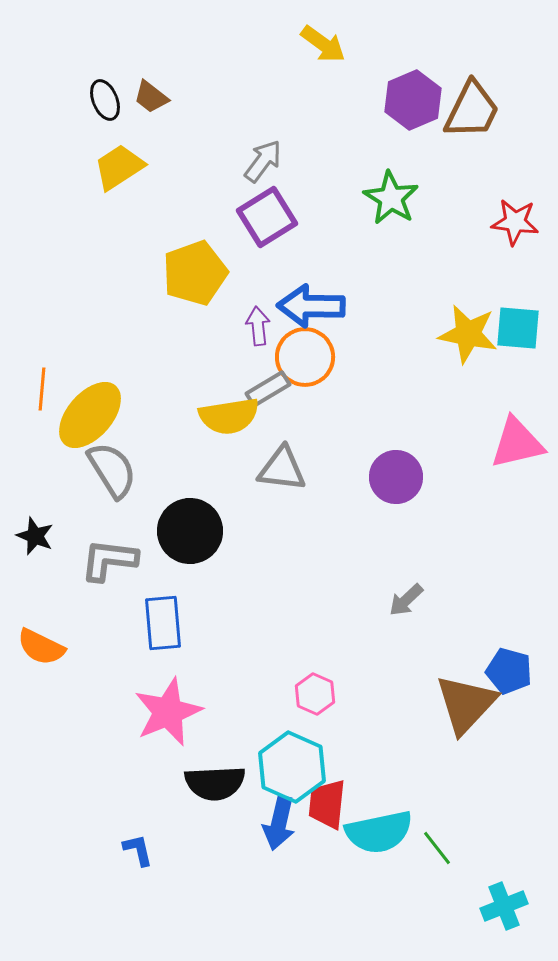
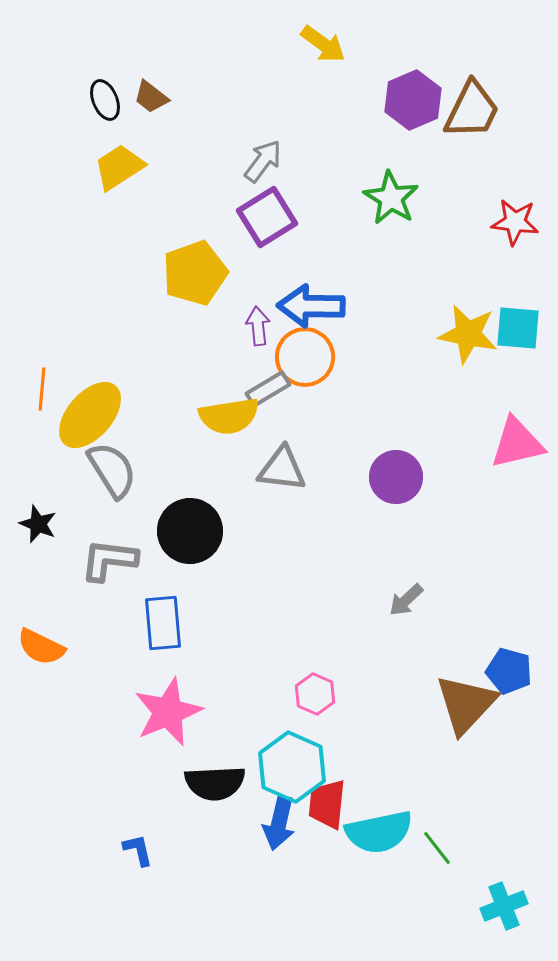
black star at (35, 536): moved 3 px right, 12 px up
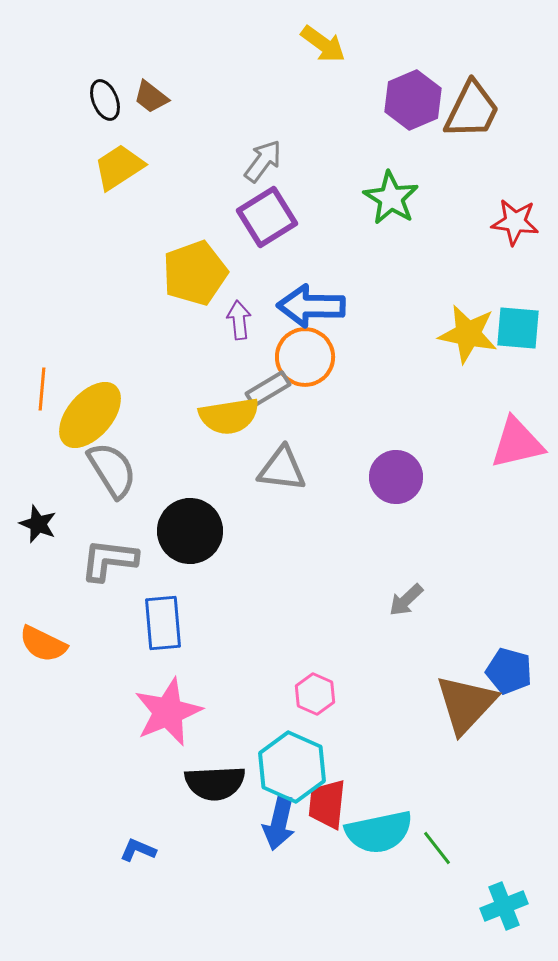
purple arrow at (258, 326): moved 19 px left, 6 px up
orange semicircle at (41, 647): moved 2 px right, 3 px up
blue L-shape at (138, 850): rotated 54 degrees counterclockwise
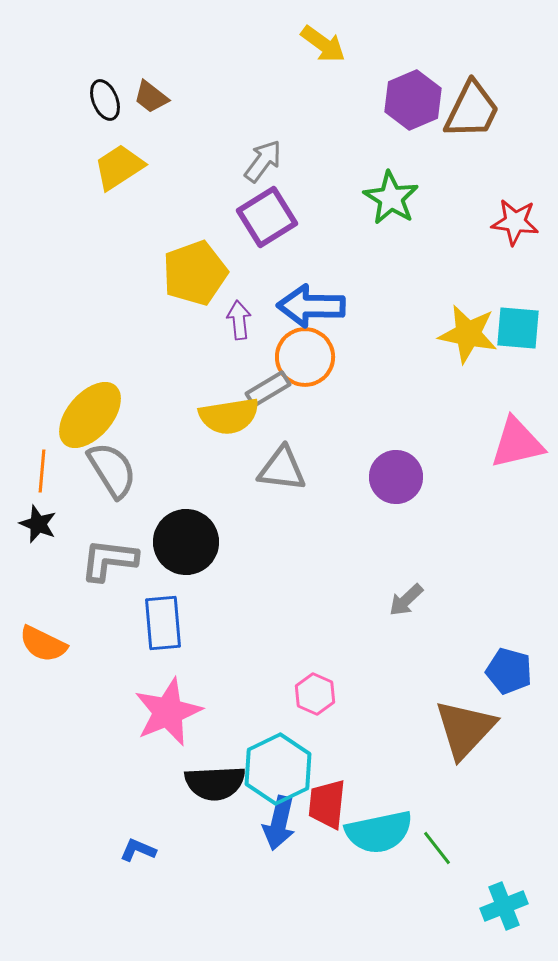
orange line at (42, 389): moved 82 px down
black circle at (190, 531): moved 4 px left, 11 px down
brown triangle at (466, 704): moved 1 px left, 25 px down
cyan hexagon at (292, 767): moved 14 px left, 2 px down; rotated 10 degrees clockwise
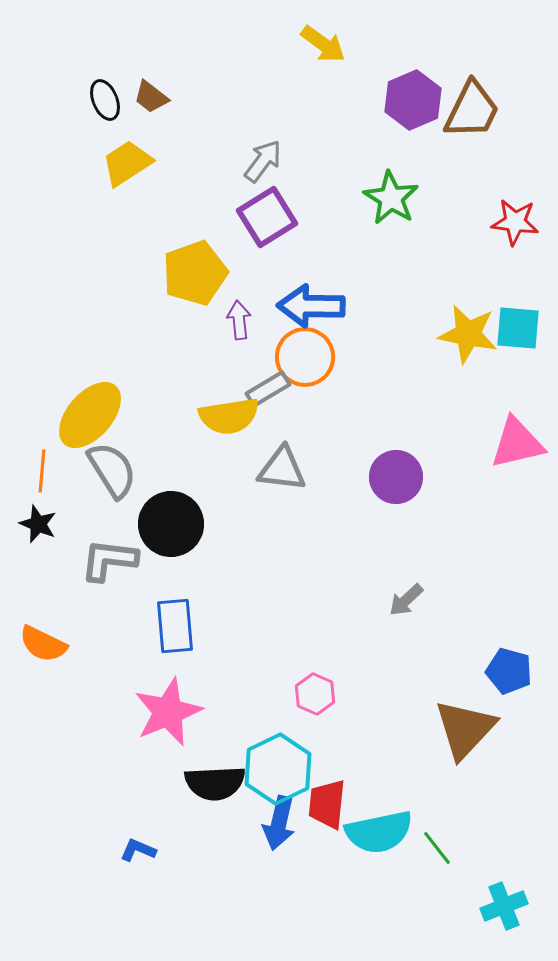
yellow trapezoid at (119, 167): moved 8 px right, 4 px up
black circle at (186, 542): moved 15 px left, 18 px up
blue rectangle at (163, 623): moved 12 px right, 3 px down
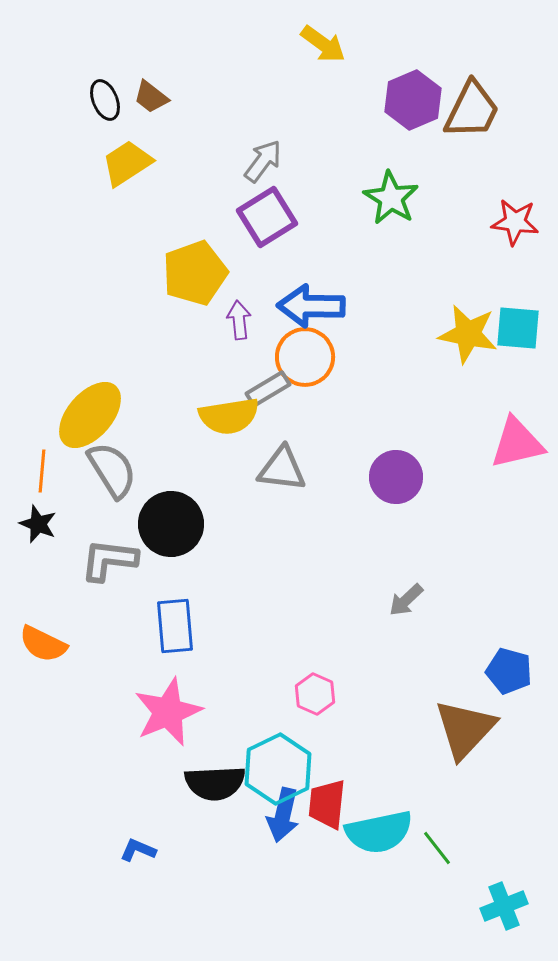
blue arrow at (279, 823): moved 4 px right, 8 px up
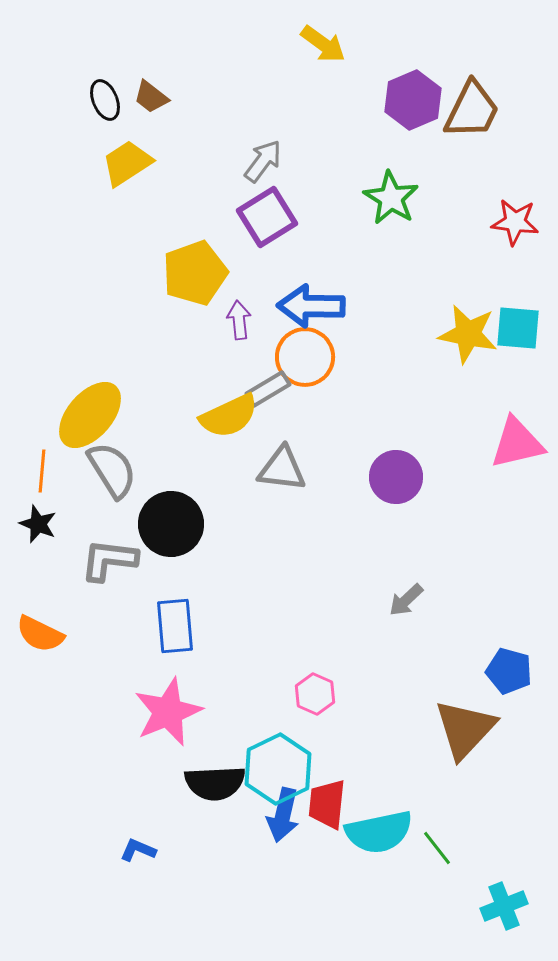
yellow semicircle at (229, 416): rotated 16 degrees counterclockwise
orange semicircle at (43, 644): moved 3 px left, 10 px up
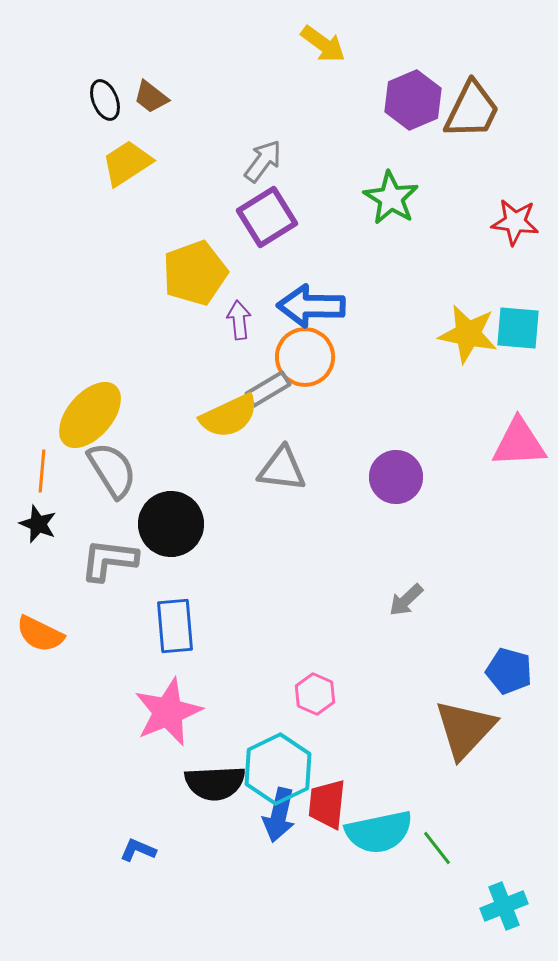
pink triangle at (517, 443): moved 2 px right; rotated 10 degrees clockwise
blue arrow at (283, 815): moved 4 px left
